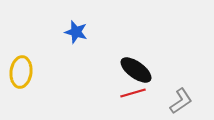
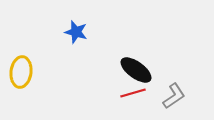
gray L-shape: moved 7 px left, 5 px up
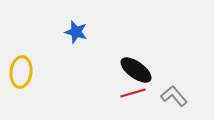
gray L-shape: rotated 96 degrees counterclockwise
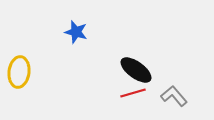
yellow ellipse: moved 2 px left
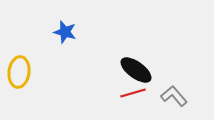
blue star: moved 11 px left
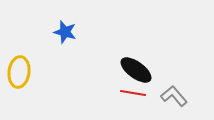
red line: rotated 25 degrees clockwise
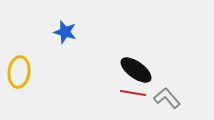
gray L-shape: moved 7 px left, 2 px down
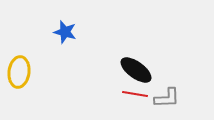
red line: moved 2 px right, 1 px down
gray L-shape: rotated 128 degrees clockwise
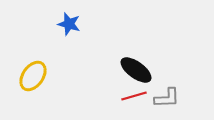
blue star: moved 4 px right, 8 px up
yellow ellipse: moved 14 px right, 4 px down; rotated 28 degrees clockwise
red line: moved 1 px left, 2 px down; rotated 25 degrees counterclockwise
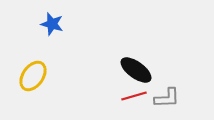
blue star: moved 17 px left
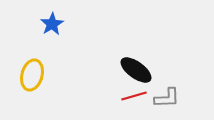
blue star: rotated 25 degrees clockwise
yellow ellipse: moved 1 px left, 1 px up; rotated 20 degrees counterclockwise
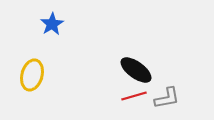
gray L-shape: rotated 8 degrees counterclockwise
